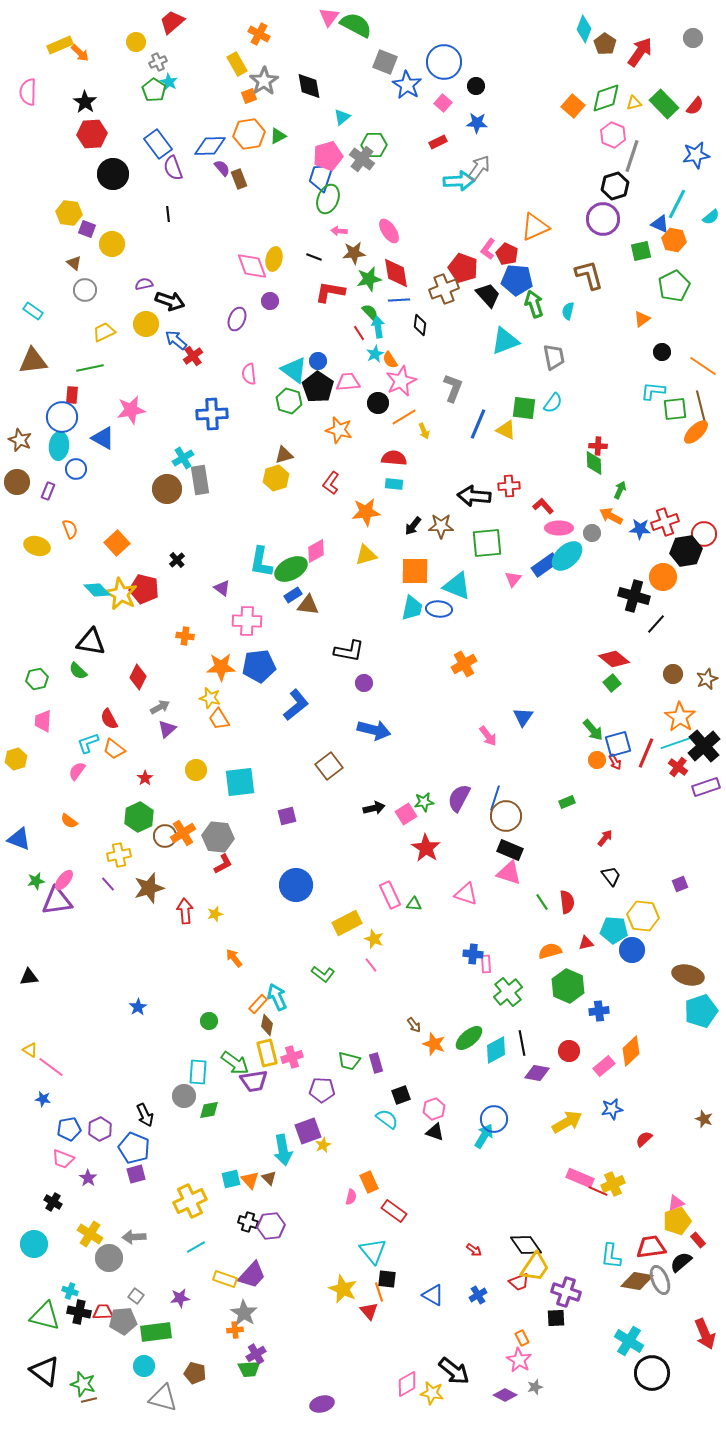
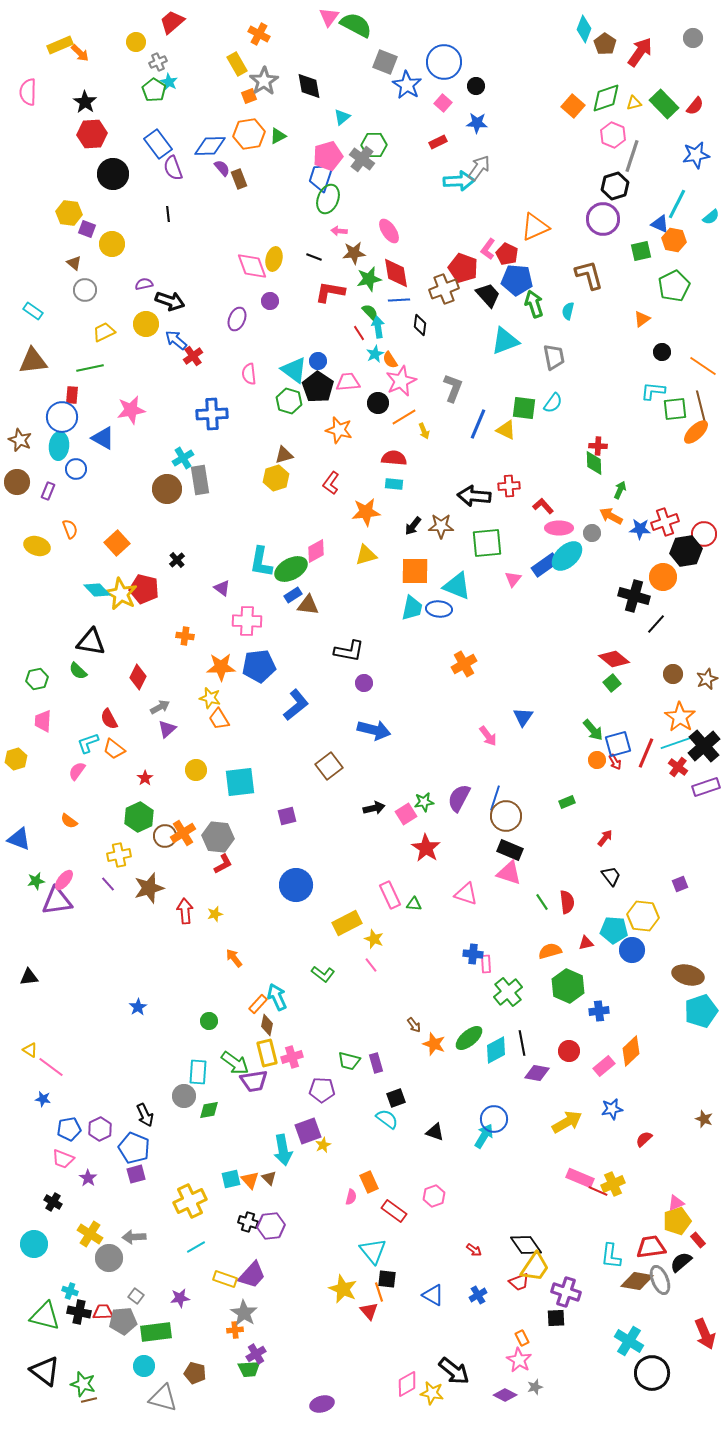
black square at (401, 1095): moved 5 px left, 3 px down
pink hexagon at (434, 1109): moved 87 px down
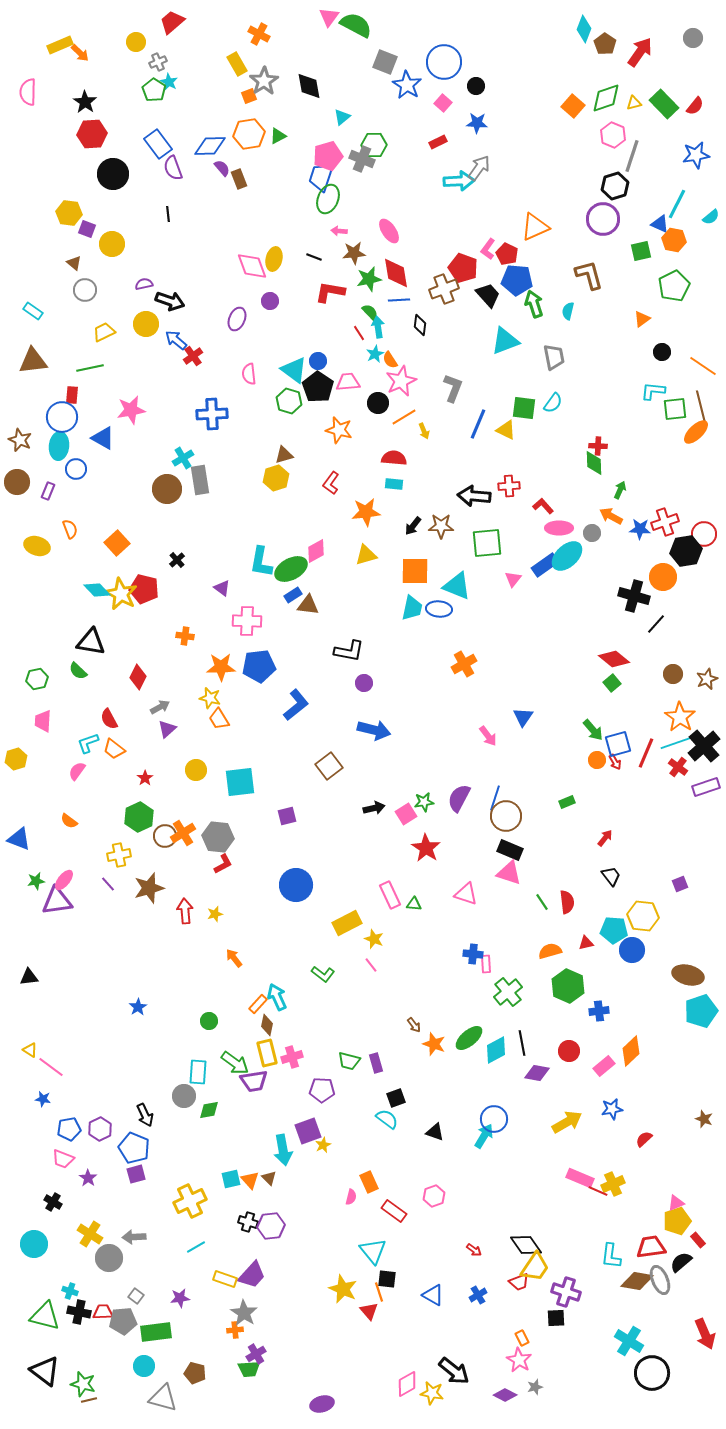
gray cross at (362, 159): rotated 15 degrees counterclockwise
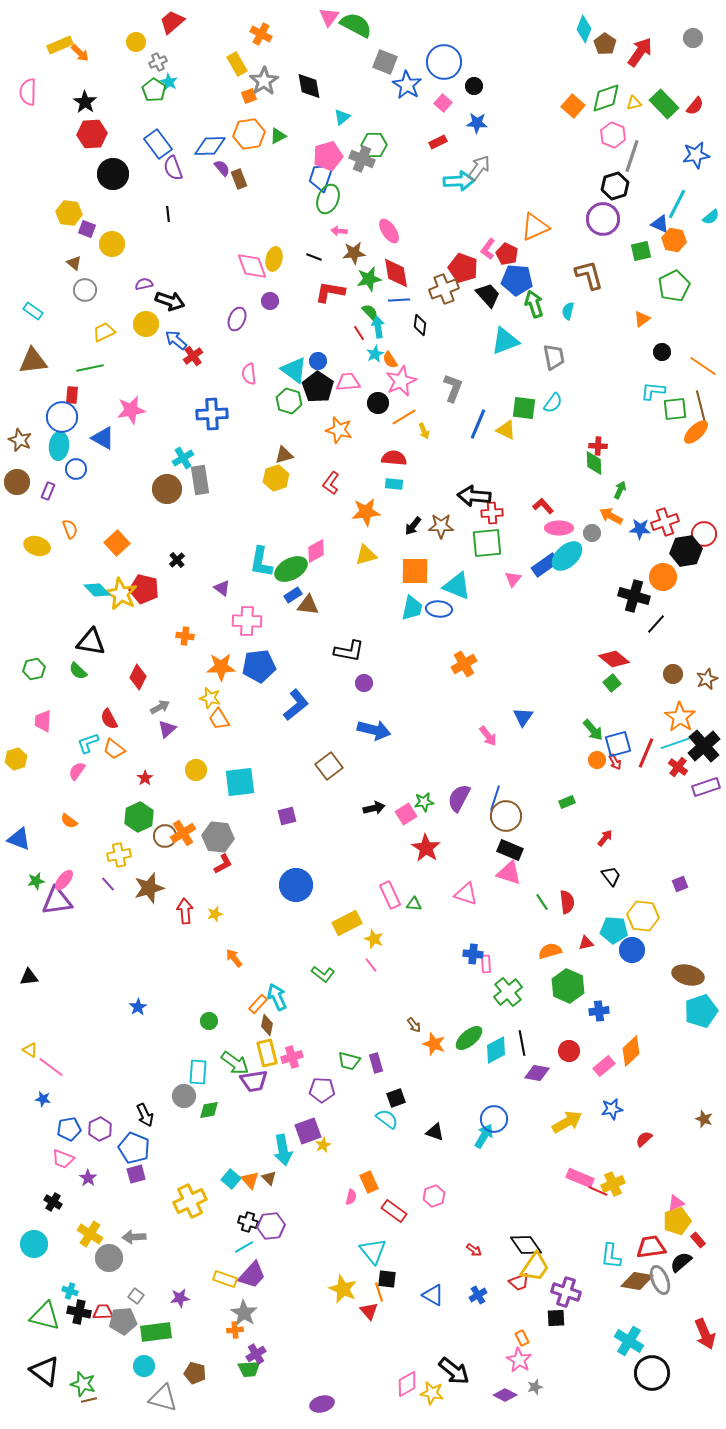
orange cross at (259, 34): moved 2 px right
black circle at (476, 86): moved 2 px left
red cross at (509, 486): moved 17 px left, 27 px down
green hexagon at (37, 679): moved 3 px left, 10 px up
cyan square at (231, 1179): rotated 36 degrees counterclockwise
cyan line at (196, 1247): moved 48 px right
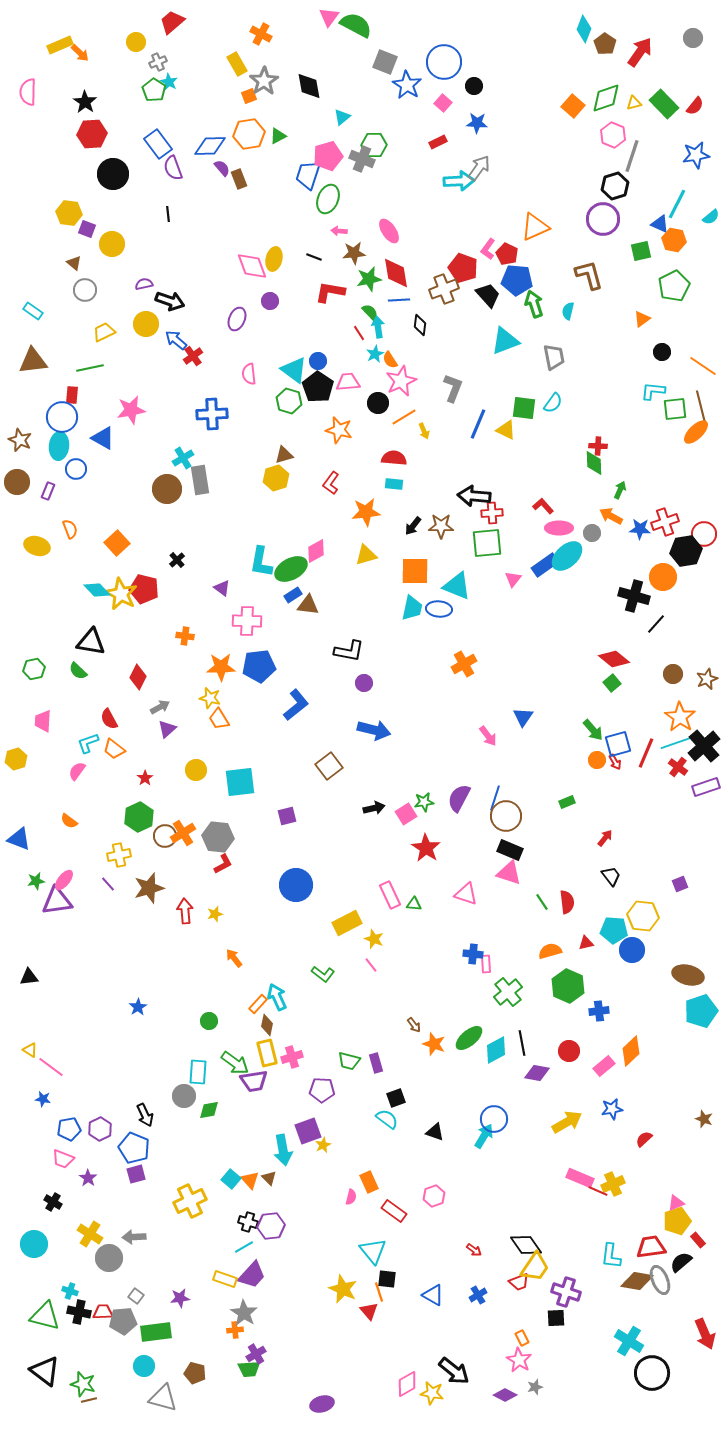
blue trapezoid at (321, 177): moved 13 px left, 2 px up
